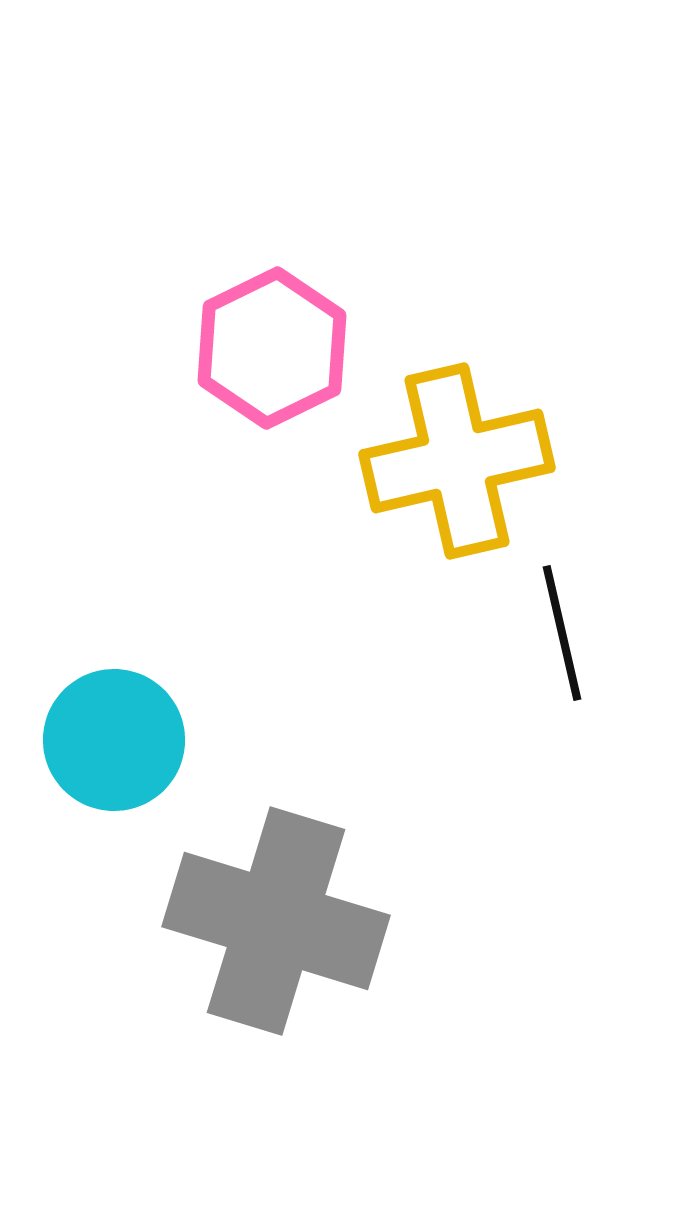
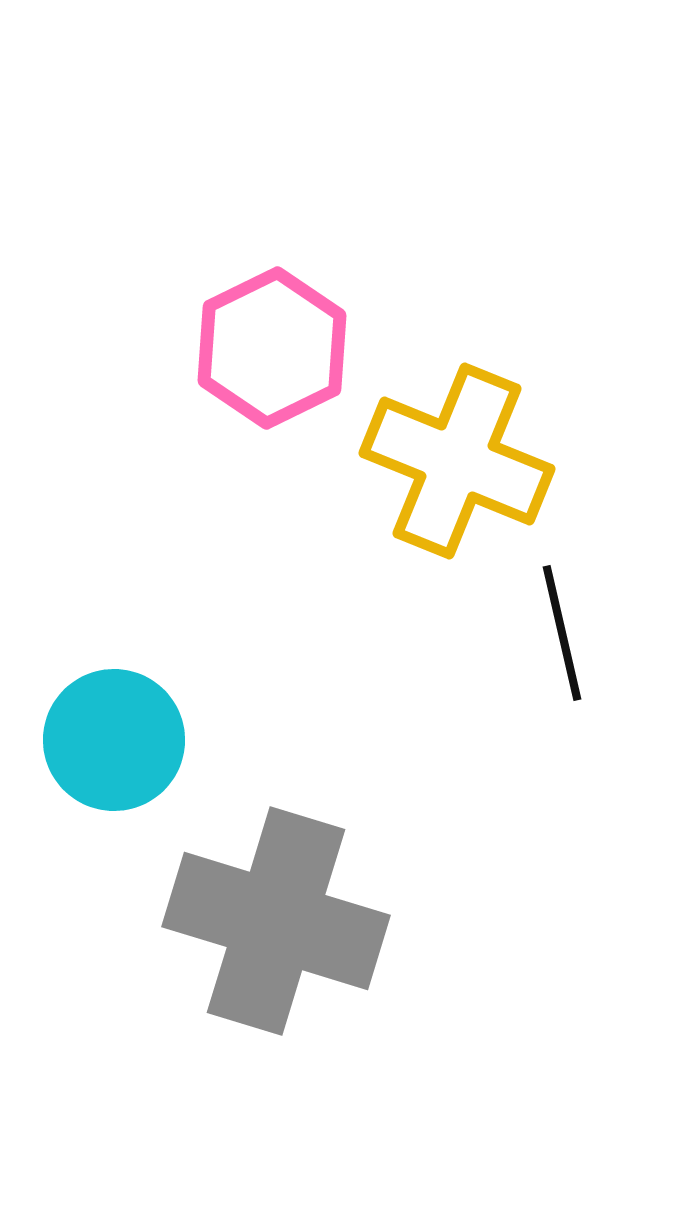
yellow cross: rotated 35 degrees clockwise
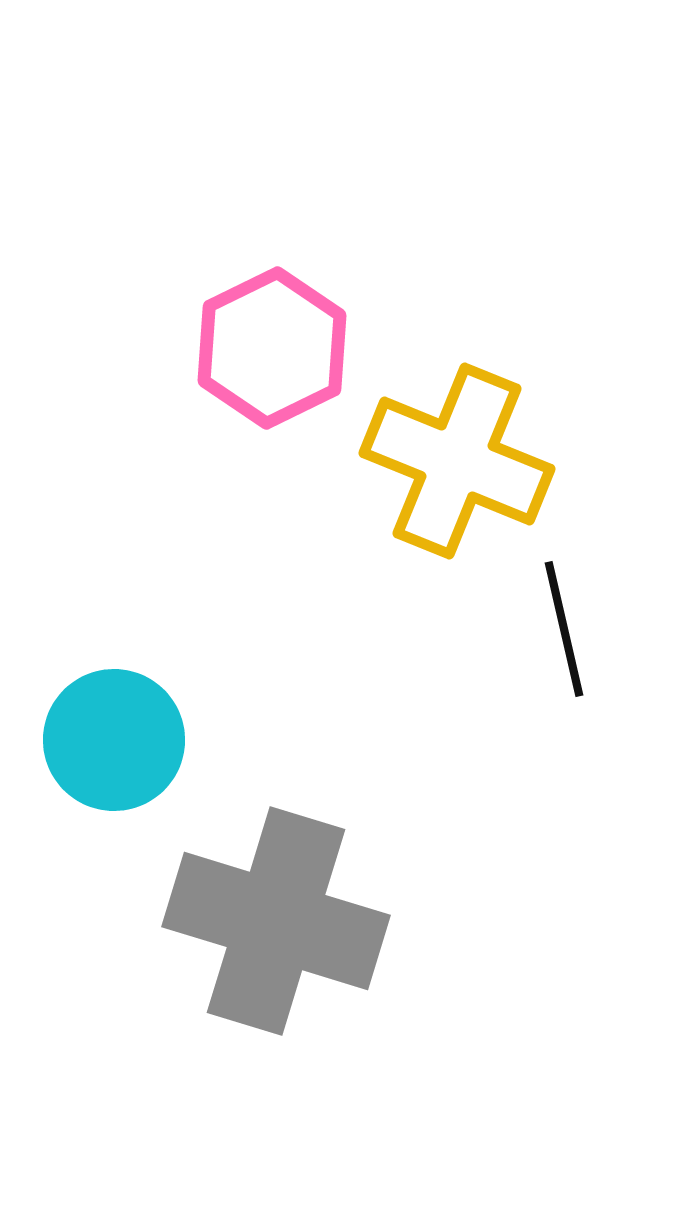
black line: moved 2 px right, 4 px up
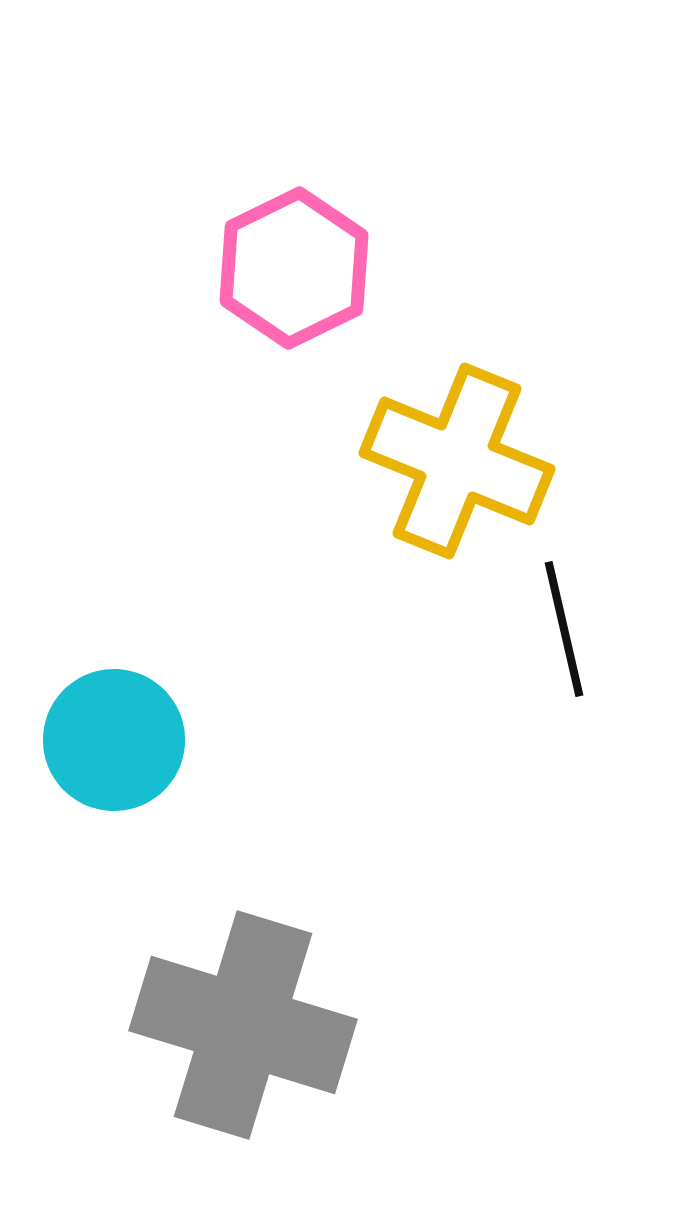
pink hexagon: moved 22 px right, 80 px up
gray cross: moved 33 px left, 104 px down
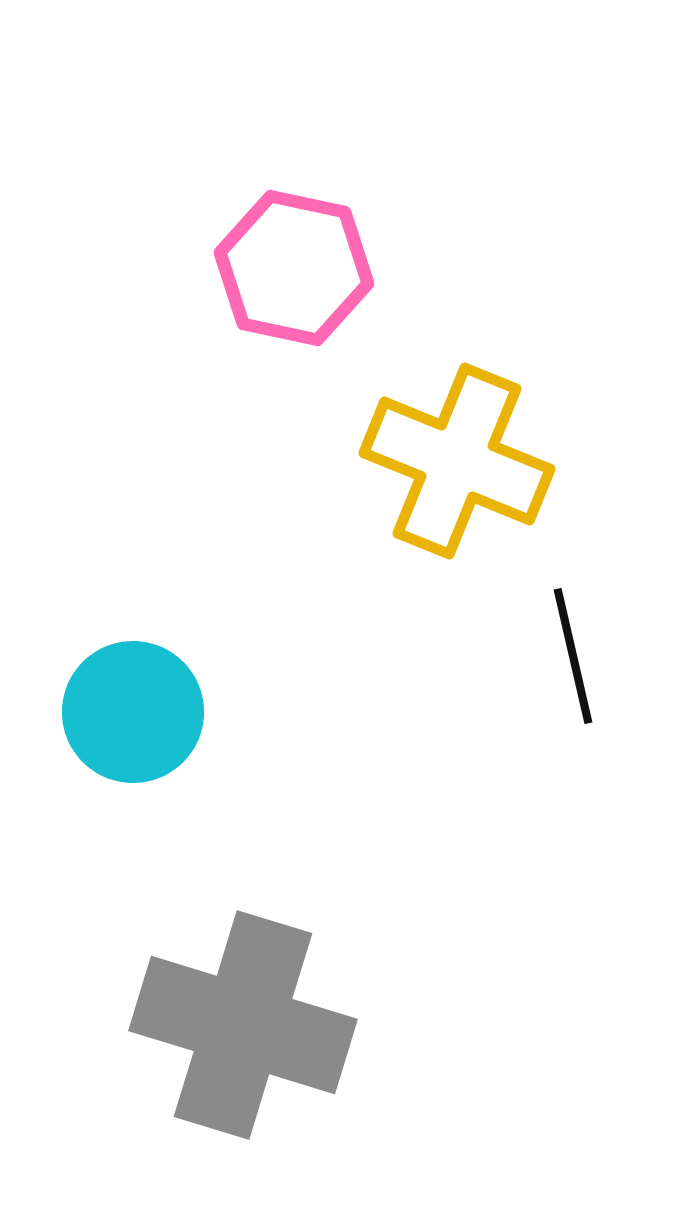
pink hexagon: rotated 22 degrees counterclockwise
black line: moved 9 px right, 27 px down
cyan circle: moved 19 px right, 28 px up
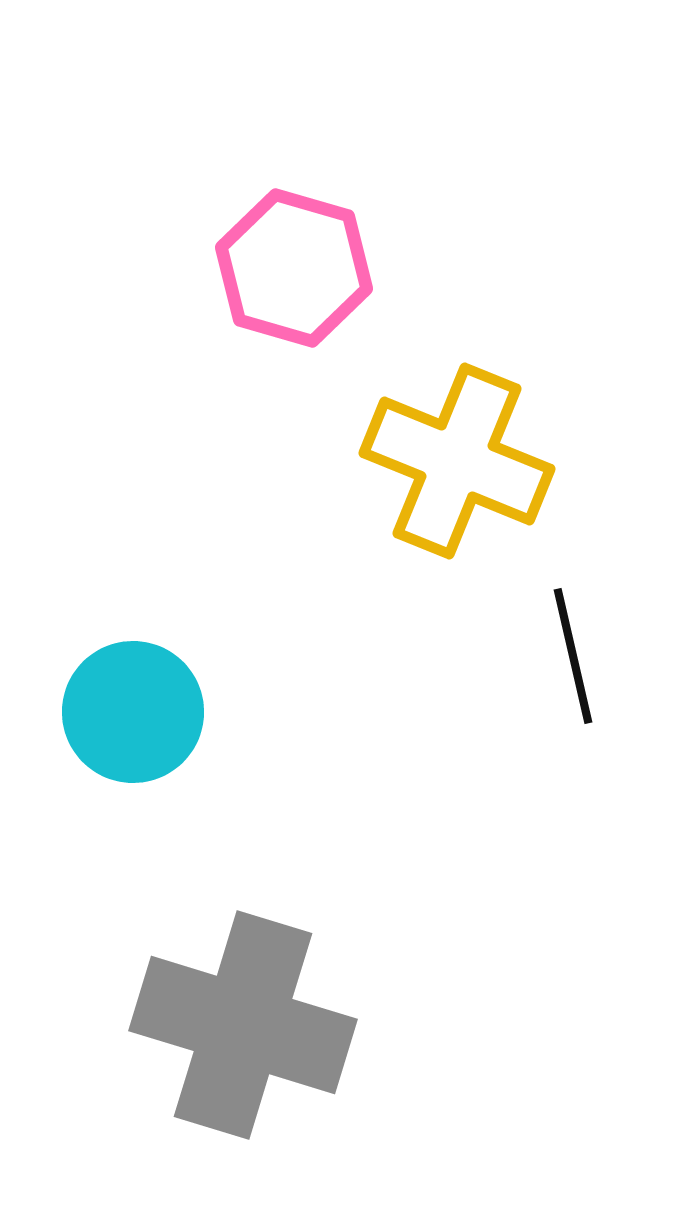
pink hexagon: rotated 4 degrees clockwise
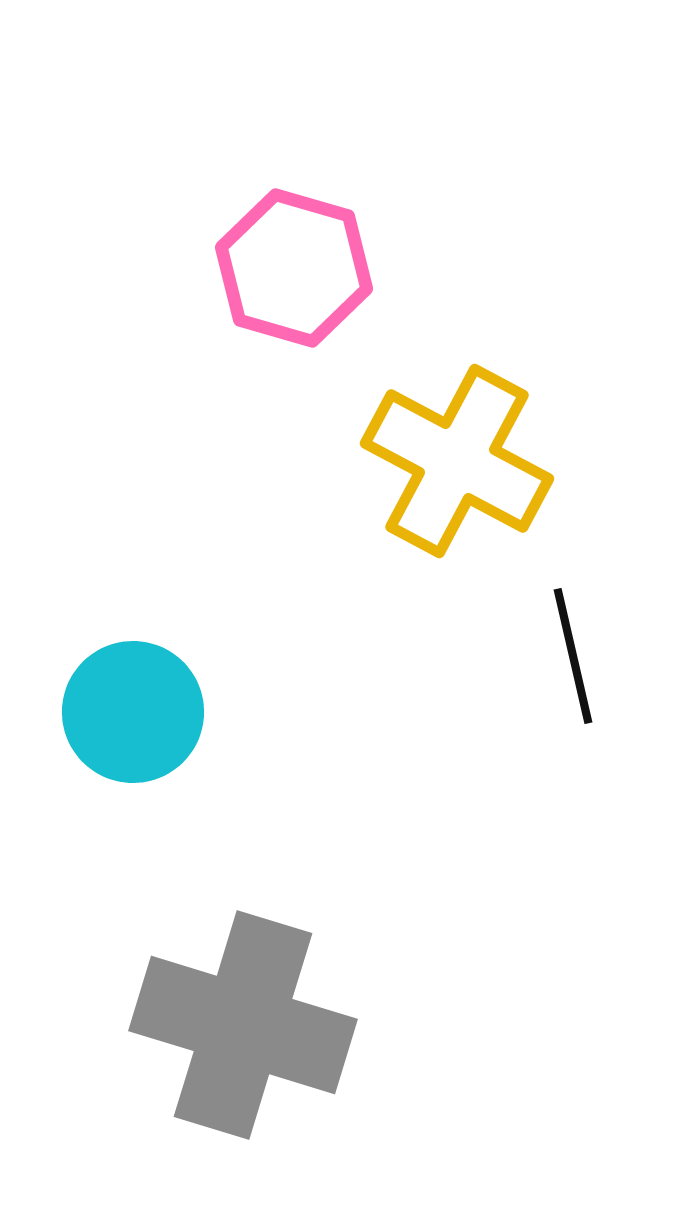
yellow cross: rotated 6 degrees clockwise
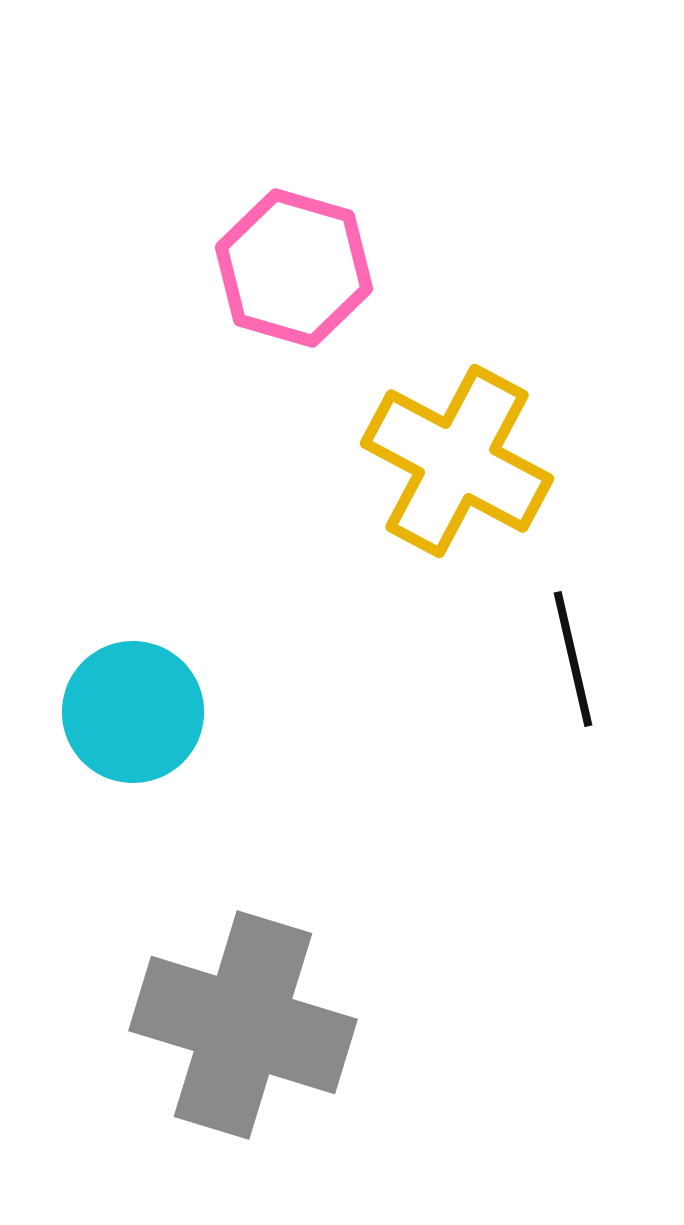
black line: moved 3 px down
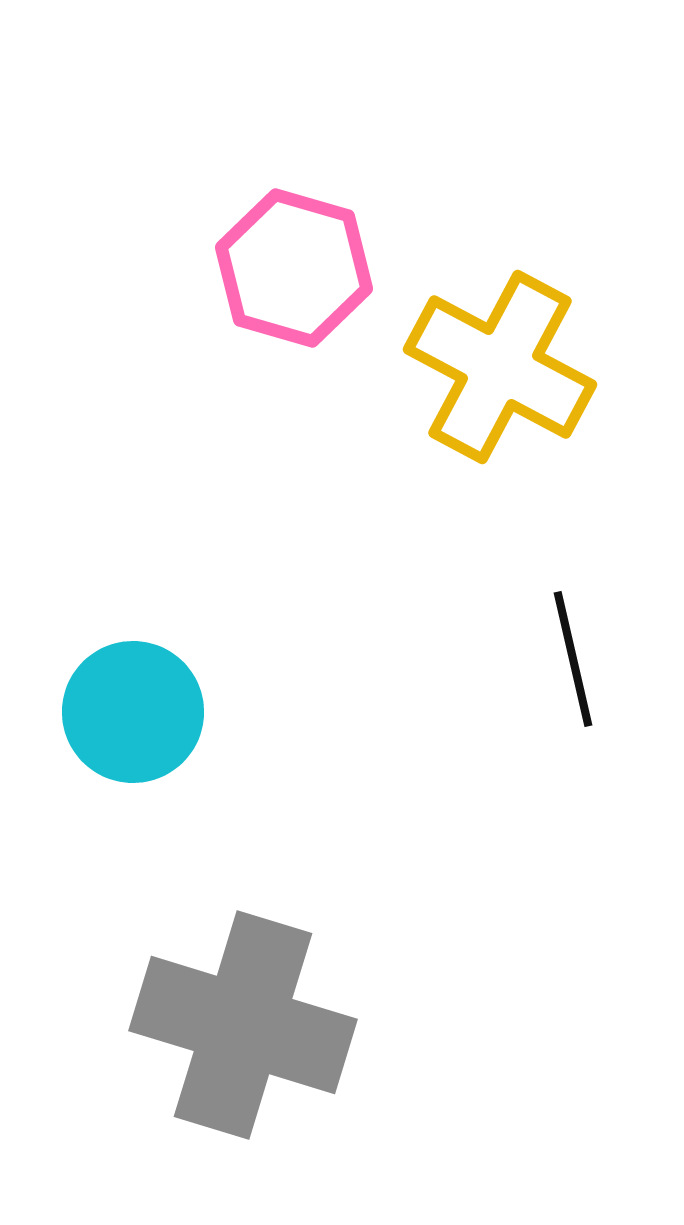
yellow cross: moved 43 px right, 94 px up
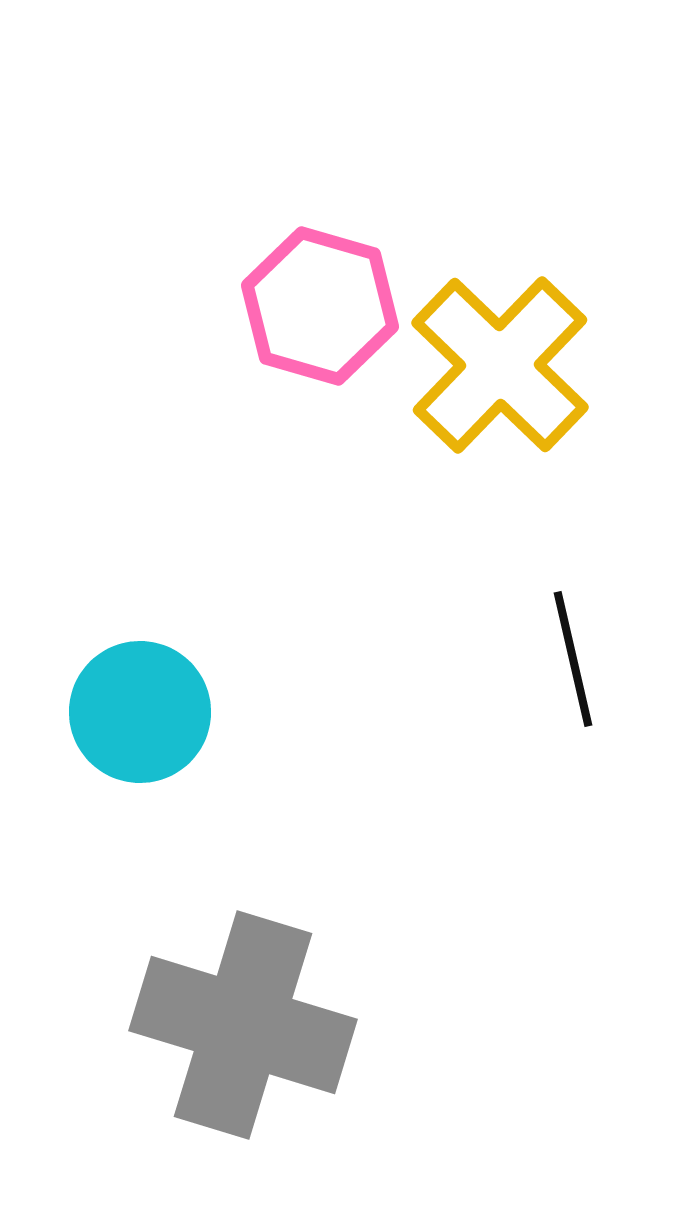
pink hexagon: moved 26 px right, 38 px down
yellow cross: moved 2 px up; rotated 16 degrees clockwise
cyan circle: moved 7 px right
